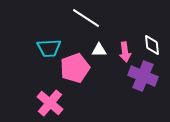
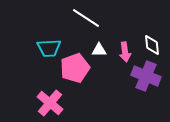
purple cross: moved 3 px right
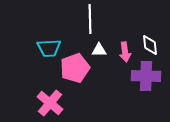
white line: moved 4 px right, 1 px down; rotated 56 degrees clockwise
white diamond: moved 2 px left
purple cross: rotated 20 degrees counterclockwise
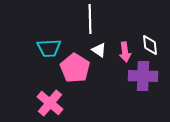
white triangle: rotated 35 degrees clockwise
pink pentagon: rotated 20 degrees counterclockwise
purple cross: moved 3 px left
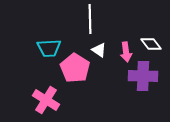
white diamond: moved 1 px right, 1 px up; rotated 30 degrees counterclockwise
pink arrow: moved 1 px right
pink cross: moved 4 px left, 3 px up; rotated 8 degrees counterclockwise
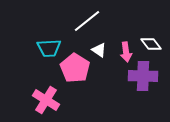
white line: moved 3 px left, 2 px down; rotated 52 degrees clockwise
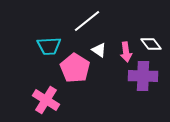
cyan trapezoid: moved 2 px up
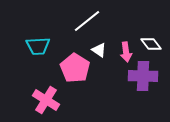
cyan trapezoid: moved 11 px left
